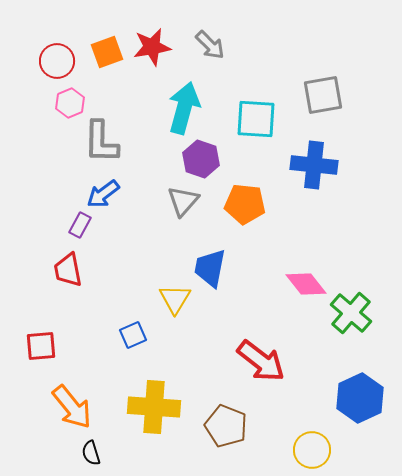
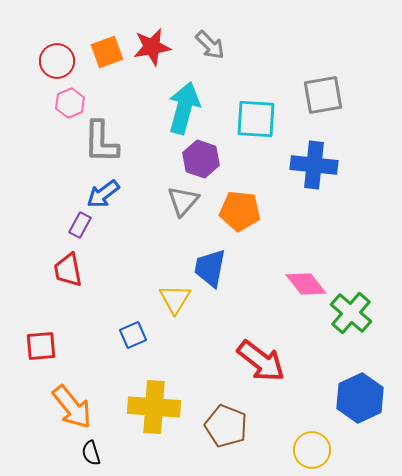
orange pentagon: moved 5 px left, 7 px down
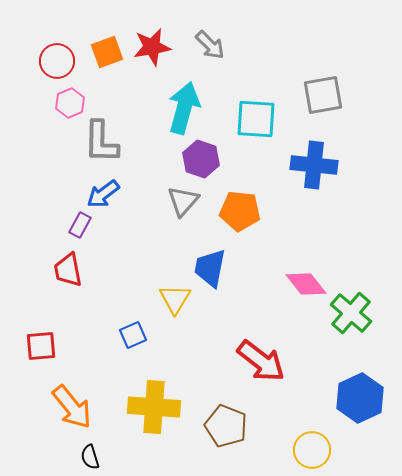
black semicircle: moved 1 px left, 4 px down
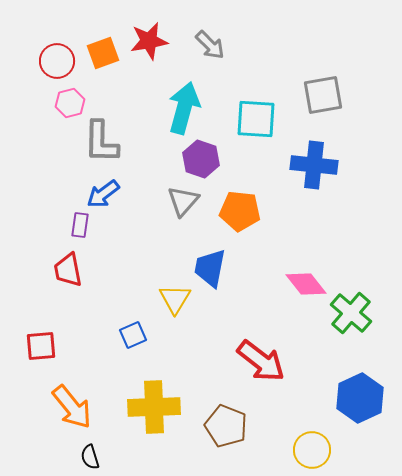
red star: moved 3 px left, 6 px up
orange square: moved 4 px left, 1 px down
pink hexagon: rotated 8 degrees clockwise
purple rectangle: rotated 20 degrees counterclockwise
yellow cross: rotated 6 degrees counterclockwise
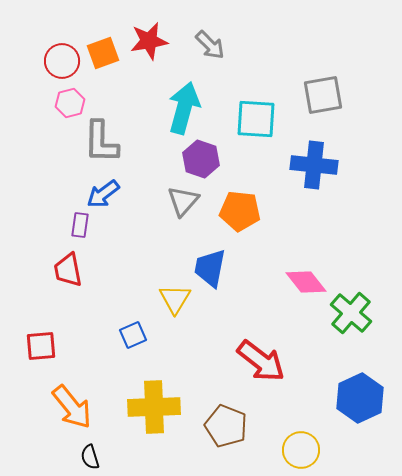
red circle: moved 5 px right
pink diamond: moved 2 px up
yellow circle: moved 11 px left
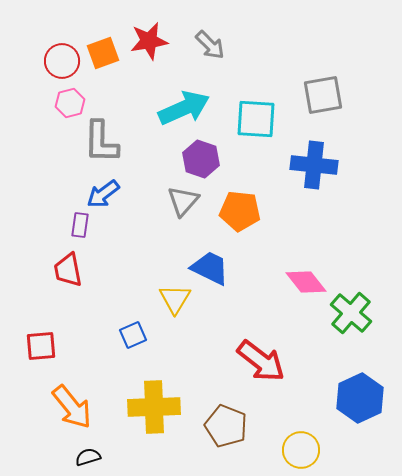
cyan arrow: rotated 51 degrees clockwise
blue trapezoid: rotated 105 degrees clockwise
black semicircle: moved 2 px left; rotated 90 degrees clockwise
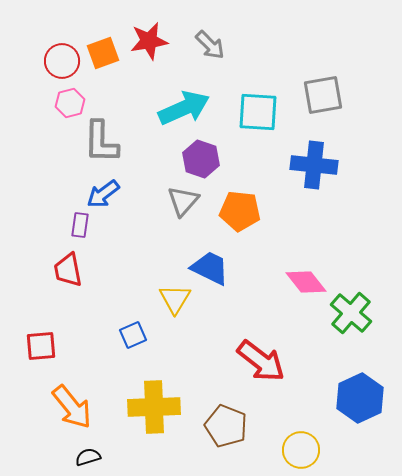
cyan square: moved 2 px right, 7 px up
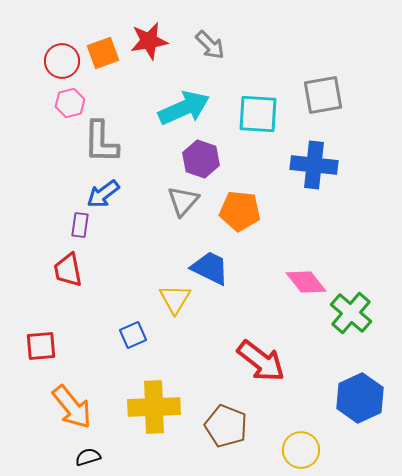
cyan square: moved 2 px down
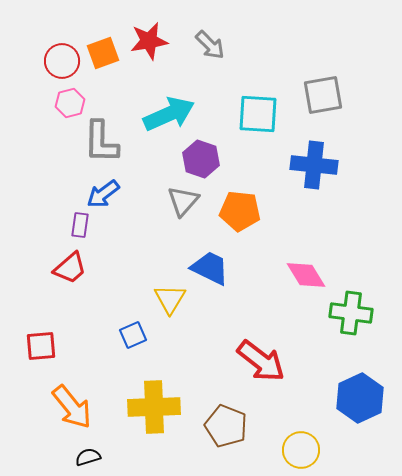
cyan arrow: moved 15 px left, 6 px down
red trapezoid: moved 2 px right, 2 px up; rotated 120 degrees counterclockwise
pink diamond: moved 7 px up; rotated 6 degrees clockwise
yellow triangle: moved 5 px left
green cross: rotated 33 degrees counterclockwise
